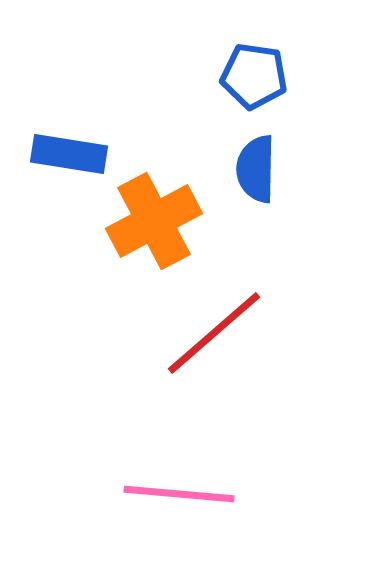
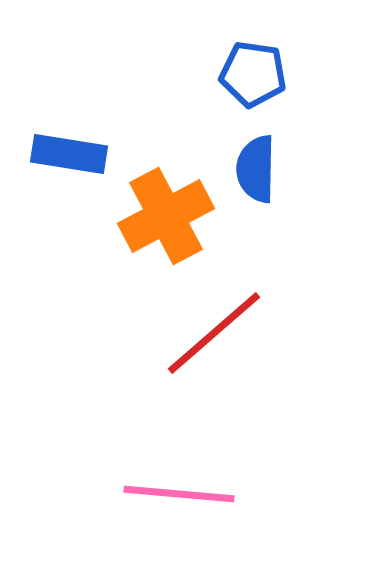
blue pentagon: moved 1 px left, 2 px up
orange cross: moved 12 px right, 5 px up
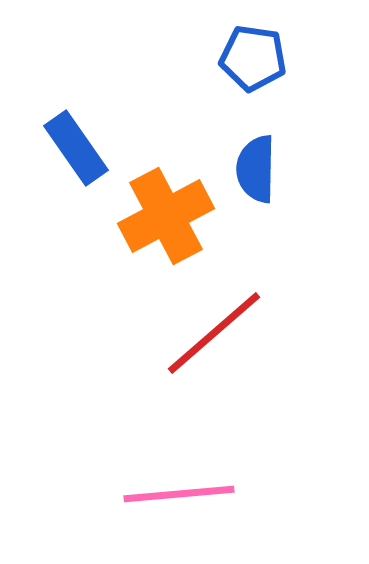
blue pentagon: moved 16 px up
blue rectangle: moved 7 px right, 6 px up; rotated 46 degrees clockwise
pink line: rotated 10 degrees counterclockwise
